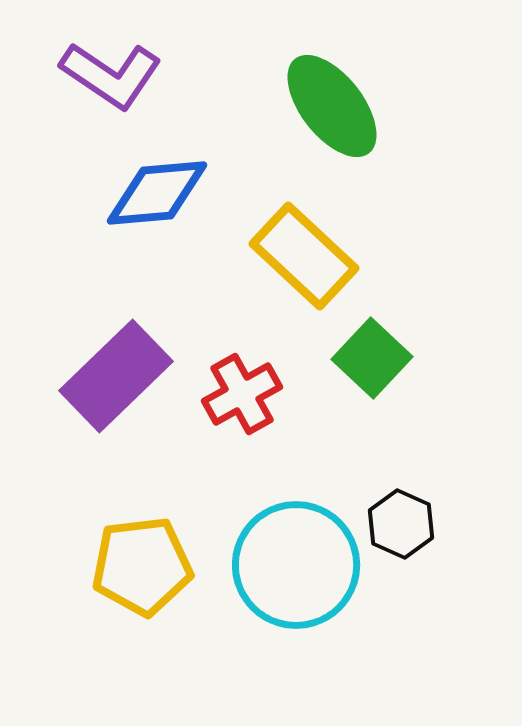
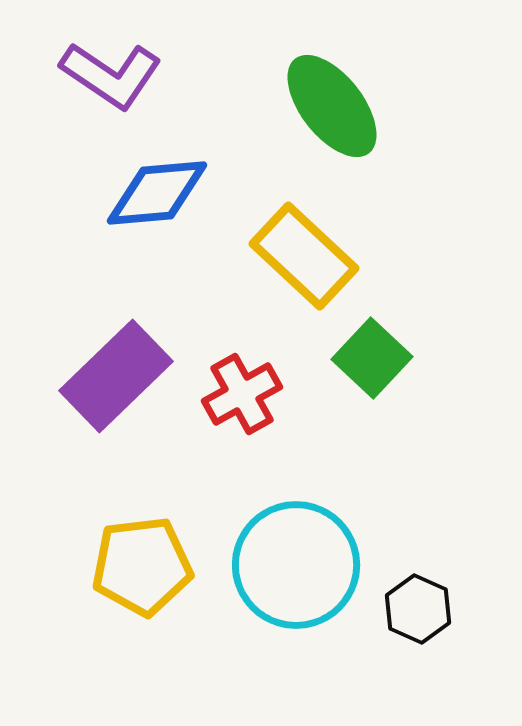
black hexagon: moved 17 px right, 85 px down
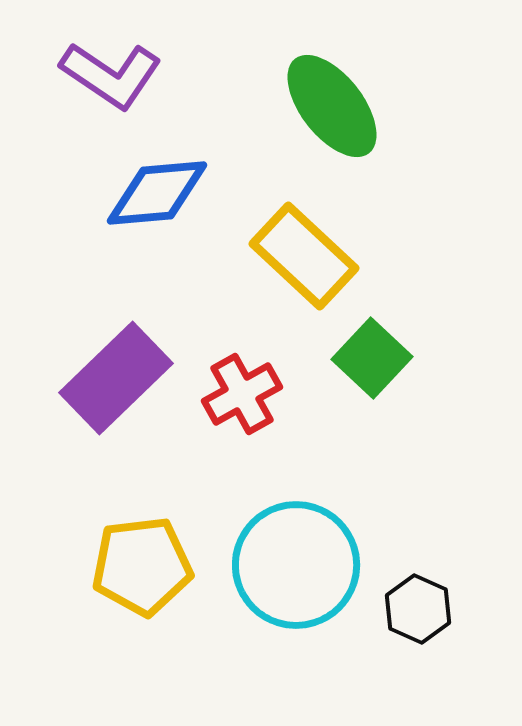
purple rectangle: moved 2 px down
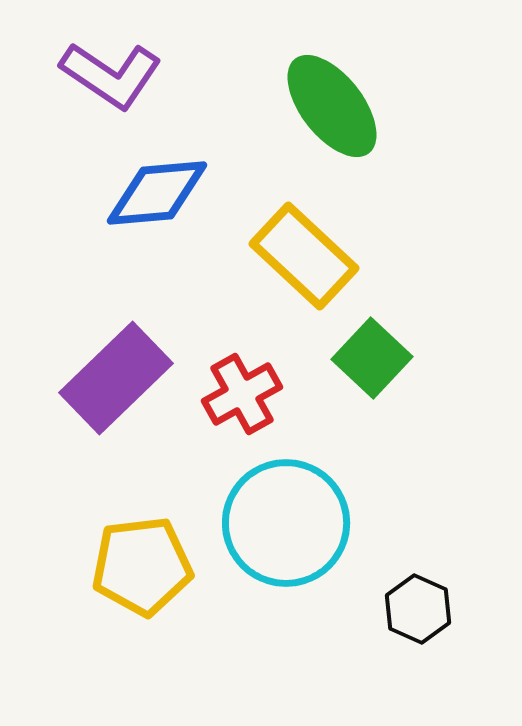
cyan circle: moved 10 px left, 42 px up
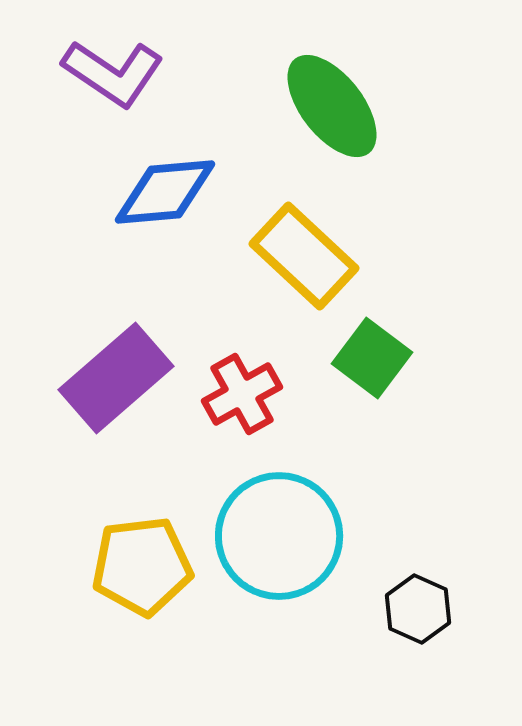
purple L-shape: moved 2 px right, 2 px up
blue diamond: moved 8 px right, 1 px up
green square: rotated 6 degrees counterclockwise
purple rectangle: rotated 3 degrees clockwise
cyan circle: moved 7 px left, 13 px down
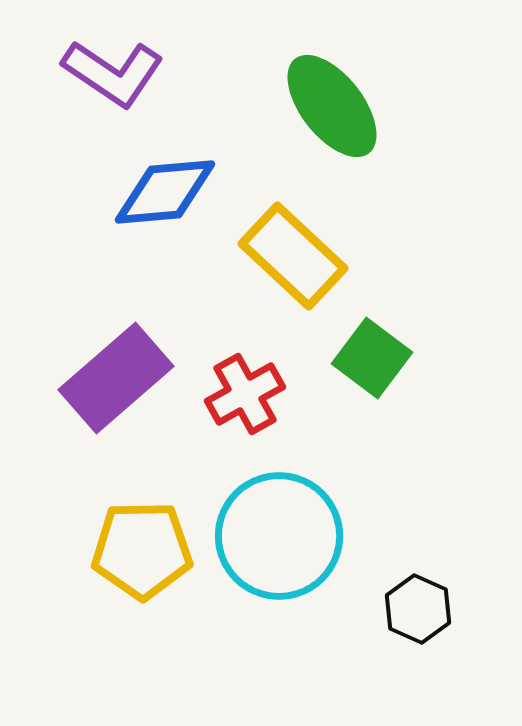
yellow rectangle: moved 11 px left
red cross: moved 3 px right
yellow pentagon: moved 16 px up; rotated 6 degrees clockwise
